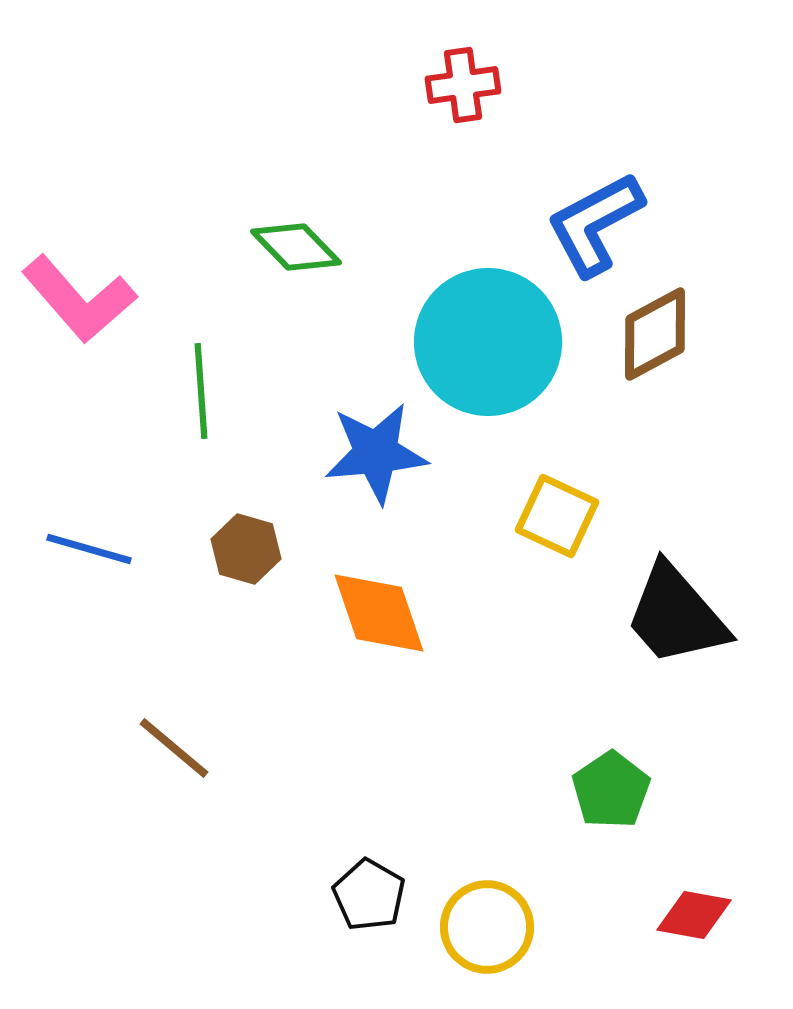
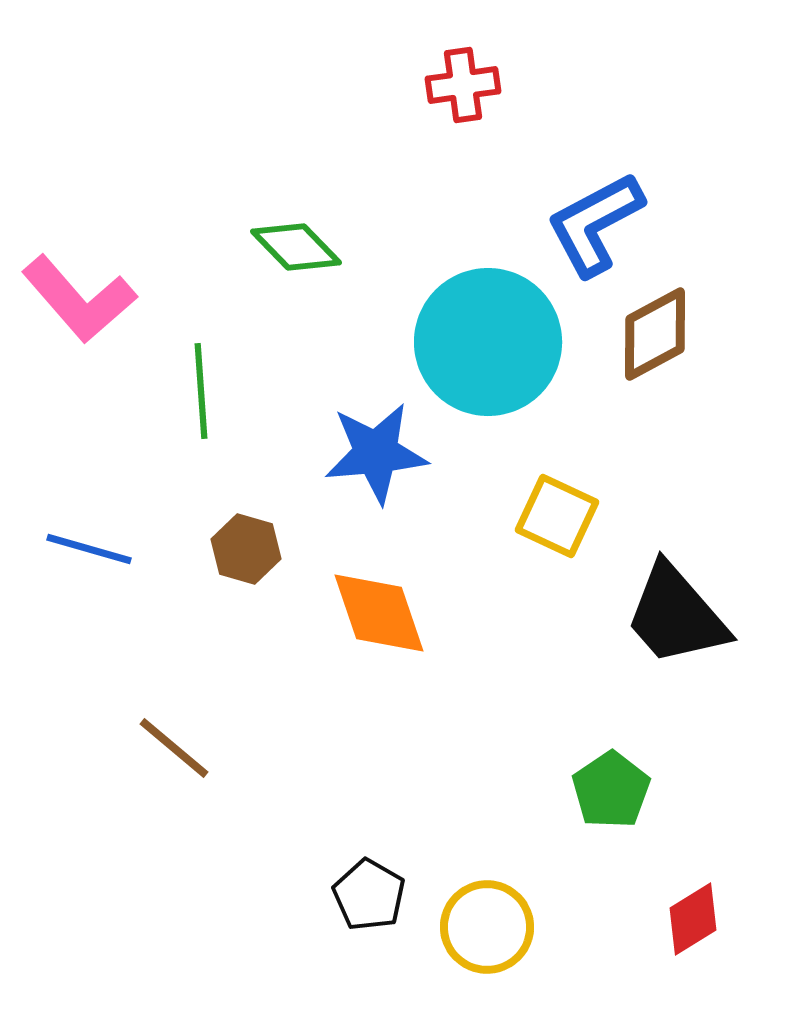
red diamond: moved 1 px left, 4 px down; rotated 42 degrees counterclockwise
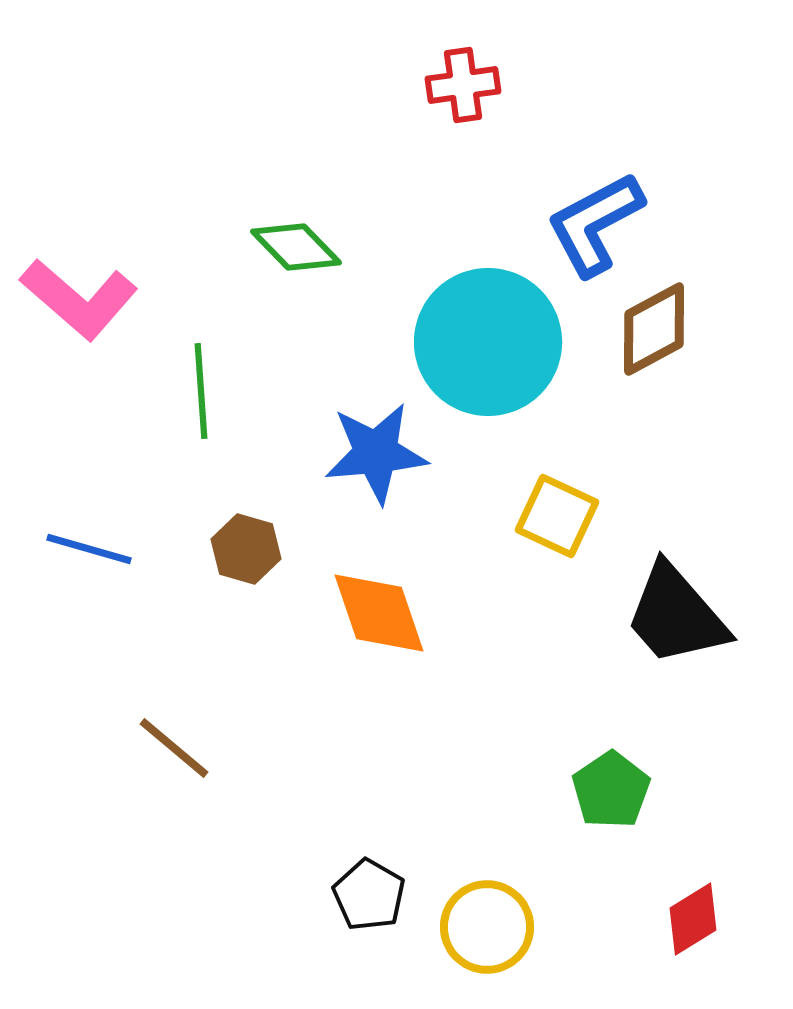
pink L-shape: rotated 8 degrees counterclockwise
brown diamond: moved 1 px left, 5 px up
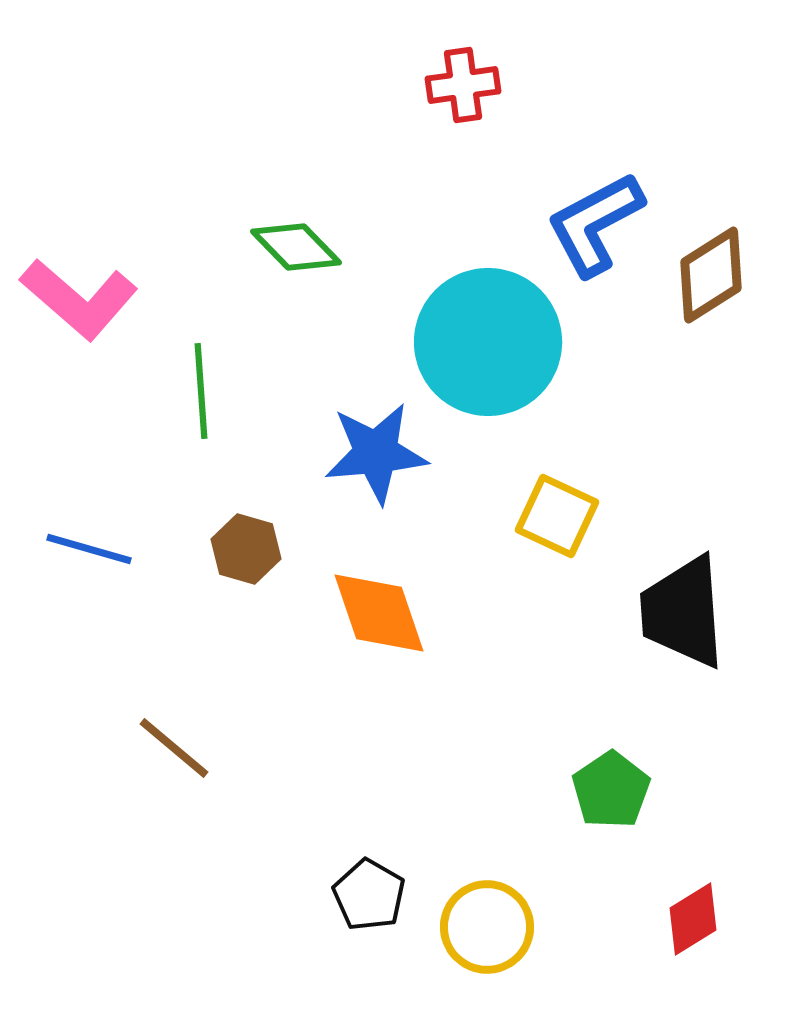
brown diamond: moved 57 px right, 54 px up; rotated 4 degrees counterclockwise
black trapezoid: moved 7 px right, 3 px up; rotated 37 degrees clockwise
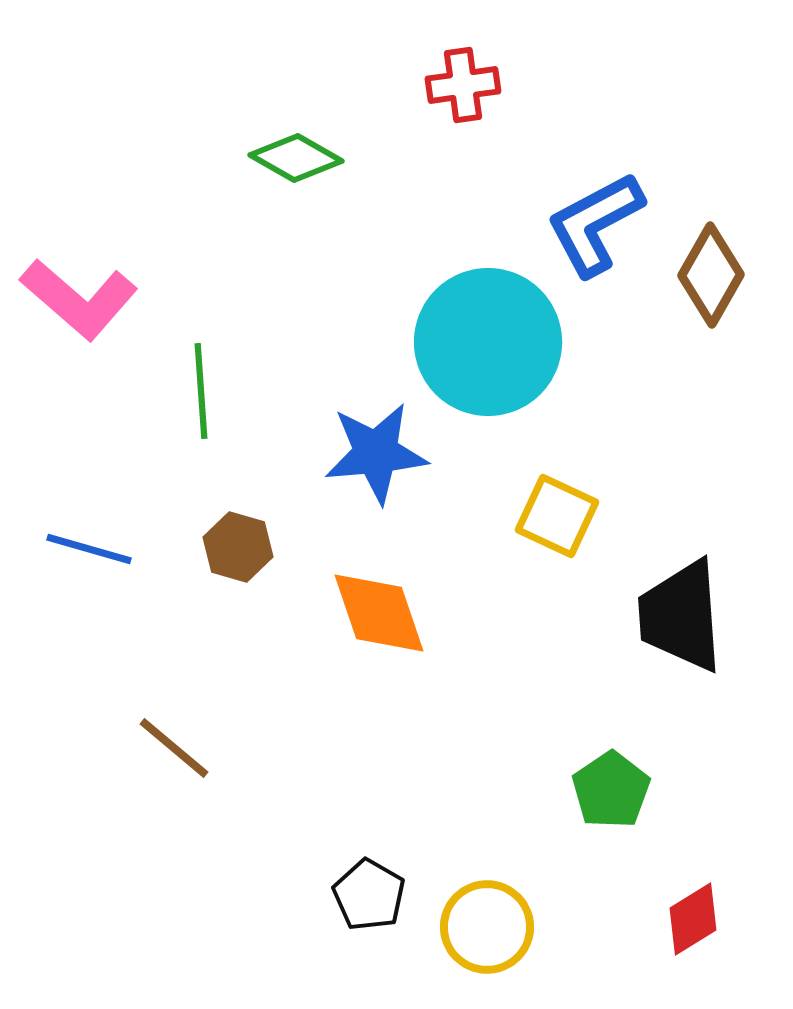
green diamond: moved 89 px up; rotated 16 degrees counterclockwise
brown diamond: rotated 28 degrees counterclockwise
brown hexagon: moved 8 px left, 2 px up
black trapezoid: moved 2 px left, 4 px down
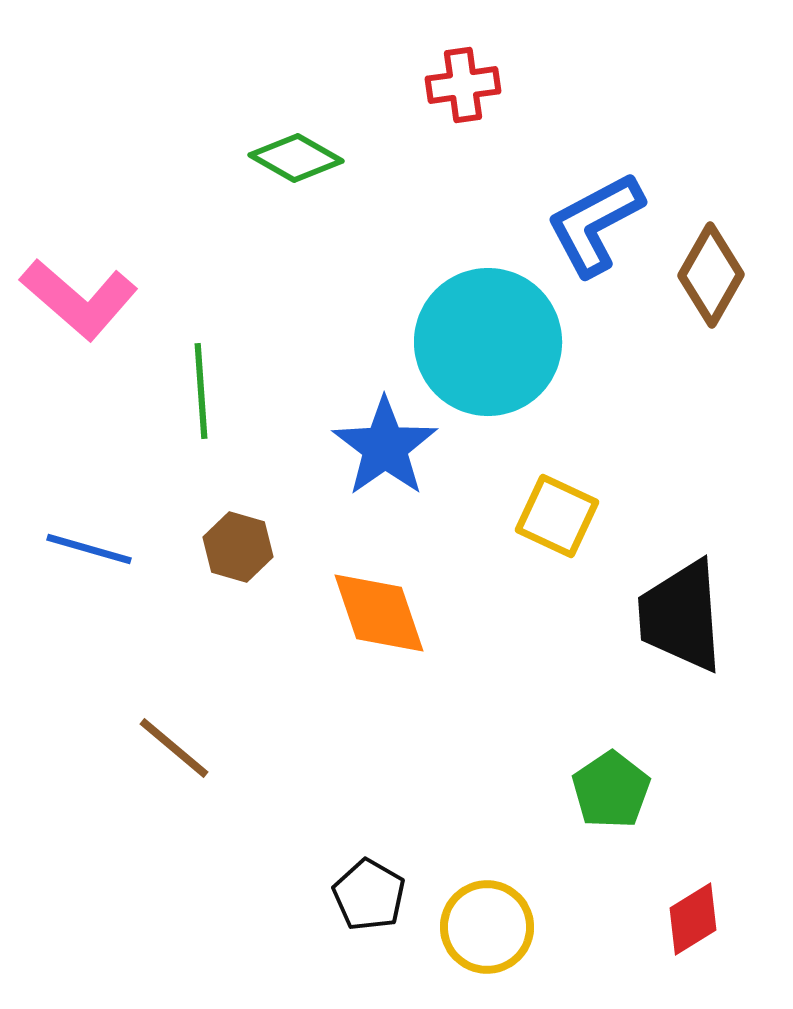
blue star: moved 9 px right, 6 px up; rotated 30 degrees counterclockwise
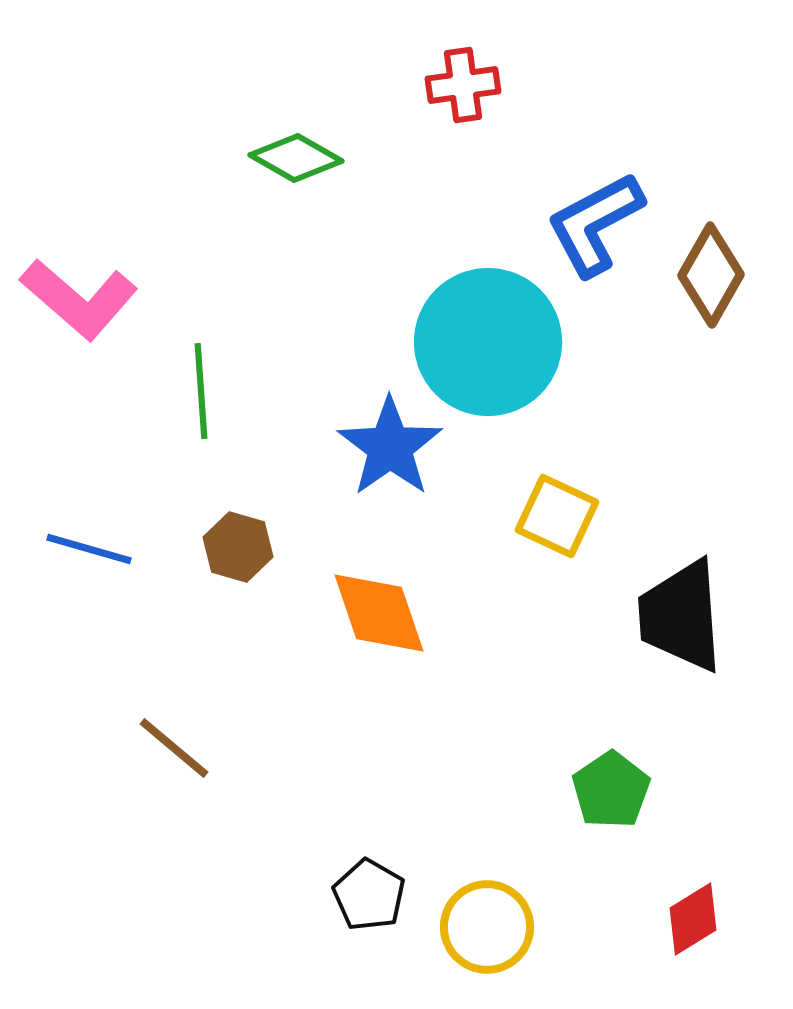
blue star: moved 5 px right
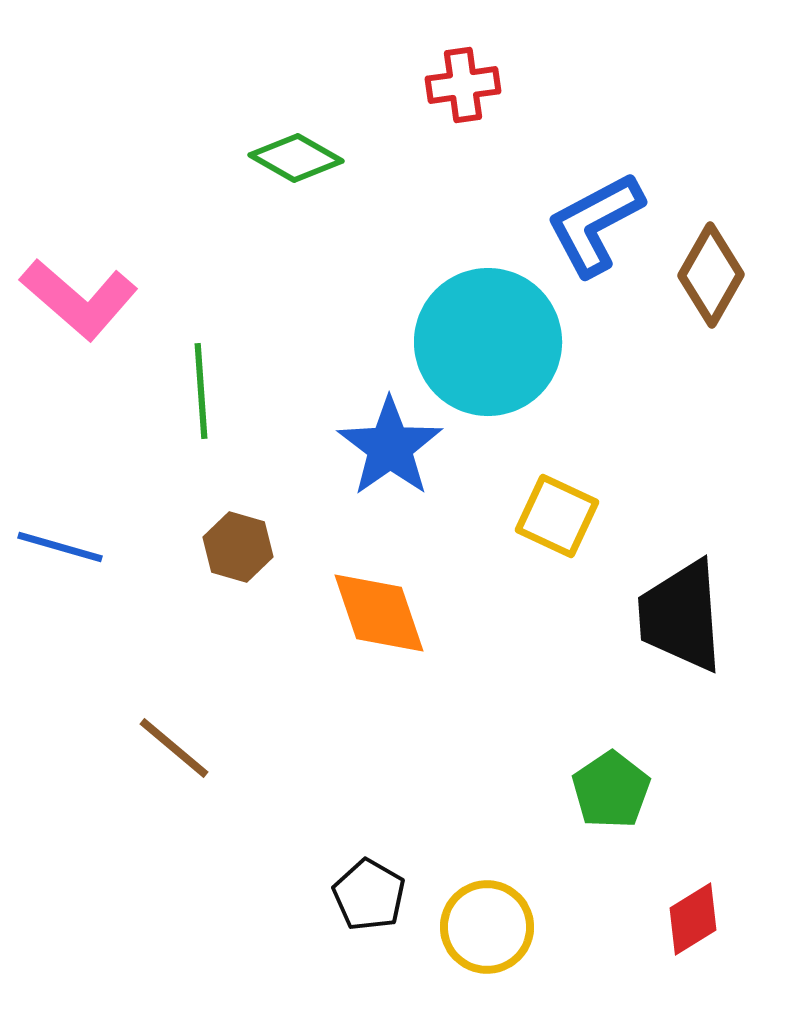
blue line: moved 29 px left, 2 px up
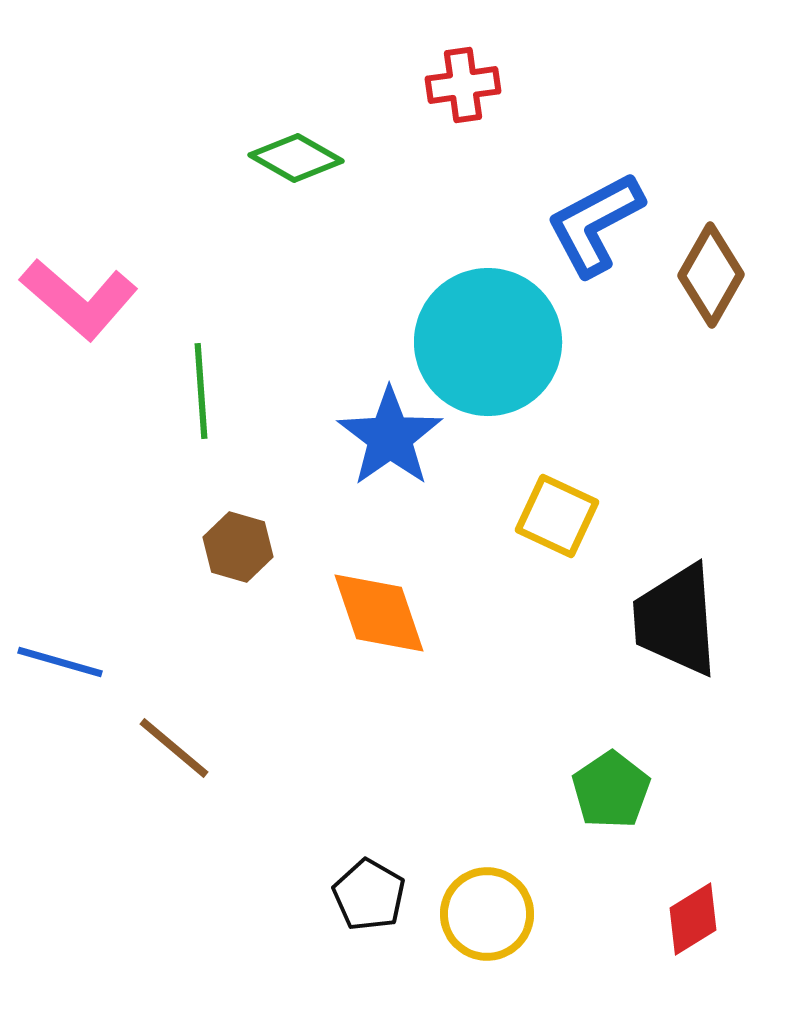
blue star: moved 10 px up
blue line: moved 115 px down
black trapezoid: moved 5 px left, 4 px down
yellow circle: moved 13 px up
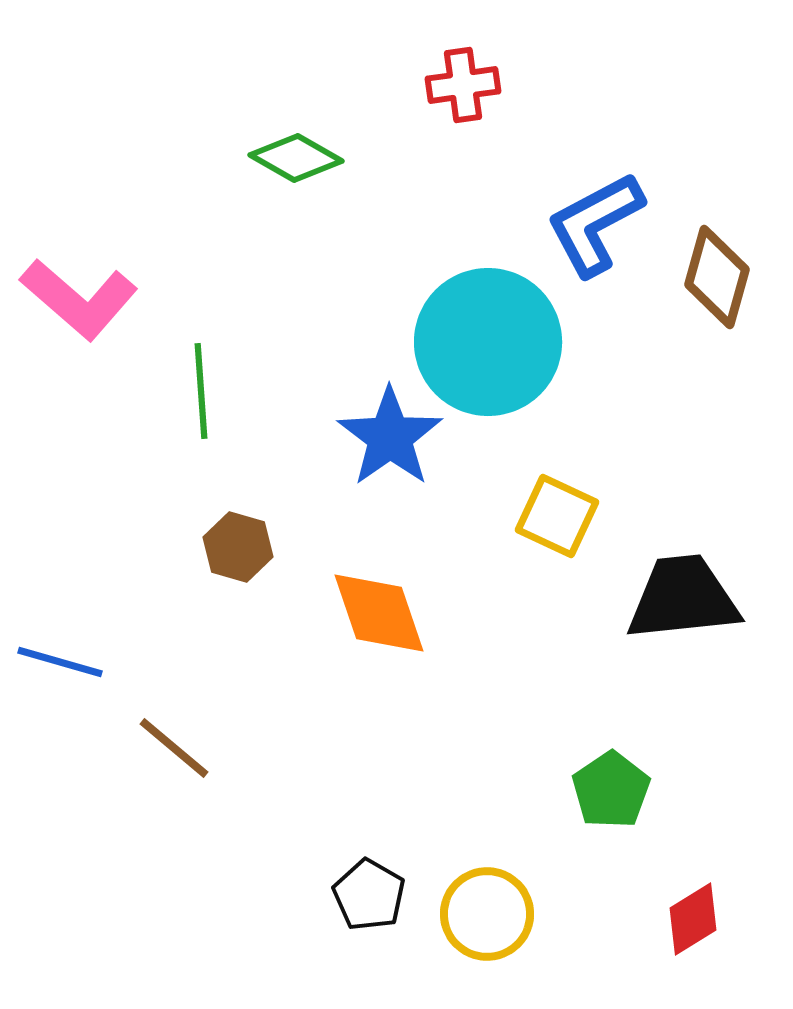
brown diamond: moved 6 px right, 2 px down; rotated 14 degrees counterclockwise
black trapezoid: moved 7 px right, 22 px up; rotated 88 degrees clockwise
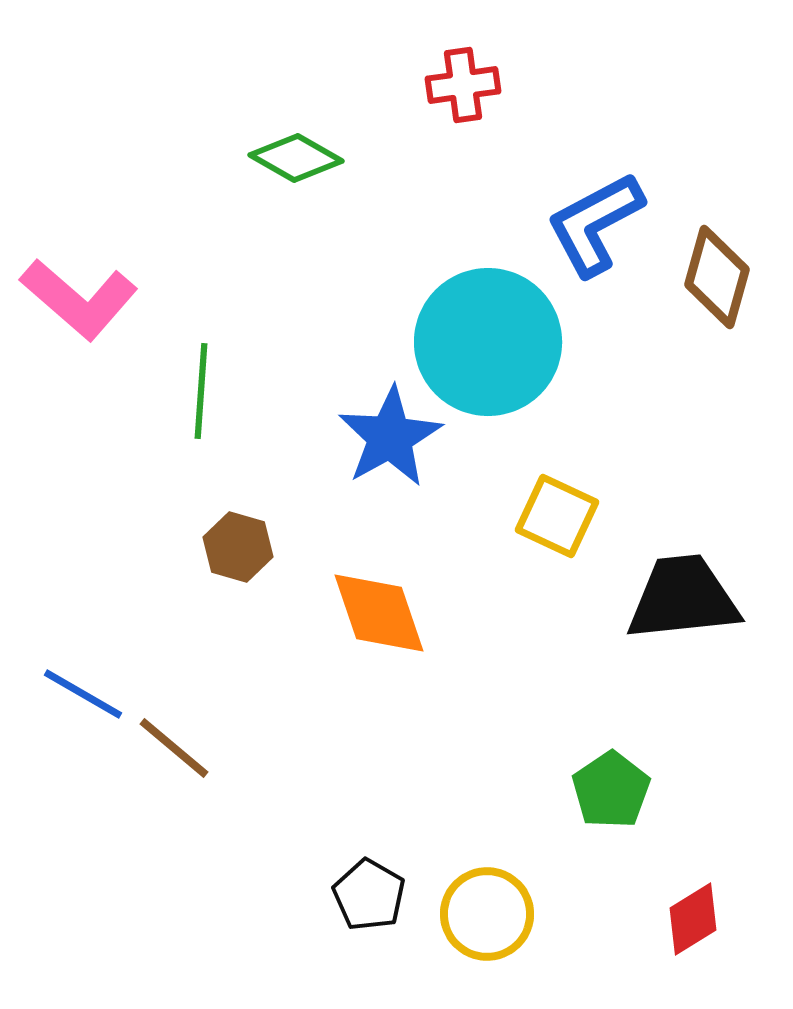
green line: rotated 8 degrees clockwise
blue star: rotated 6 degrees clockwise
blue line: moved 23 px right, 32 px down; rotated 14 degrees clockwise
